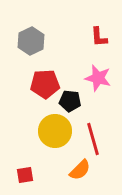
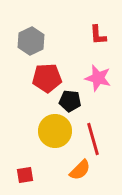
red L-shape: moved 1 px left, 2 px up
red pentagon: moved 2 px right, 6 px up
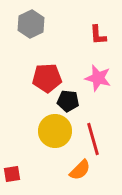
gray hexagon: moved 17 px up
black pentagon: moved 2 px left
red square: moved 13 px left, 1 px up
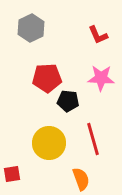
gray hexagon: moved 4 px down
red L-shape: rotated 20 degrees counterclockwise
pink star: moved 3 px right; rotated 12 degrees counterclockwise
yellow circle: moved 6 px left, 12 px down
orange semicircle: moved 1 px right, 9 px down; rotated 65 degrees counterclockwise
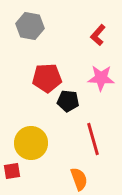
gray hexagon: moved 1 px left, 2 px up; rotated 24 degrees counterclockwise
red L-shape: rotated 65 degrees clockwise
yellow circle: moved 18 px left
red square: moved 3 px up
orange semicircle: moved 2 px left
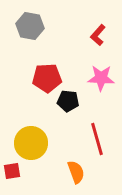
red line: moved 4 px right
orange semicircle: moved 3 px left, 7 px up
